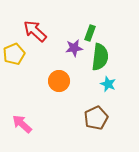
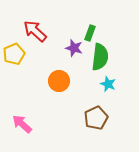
purple star: rotated 24 degrees clockwise
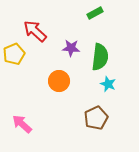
green rectangle: moved 5 px right, 20 px up; rotated 42 degrees clockwise
purple star: moved 3 px left; rotated 12 degrees counterclockwise
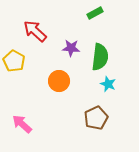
yellow pentagon: moved 7 px down; rotated 20 degrees counterclockwise
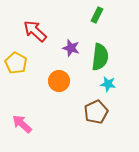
green rectangle: moved 2 px right, 2 px down; rotated 35 degrees counterclockwise
purple star: rotated 12 degrees clockwise
yellow pentagon: moved 2 px right, 2 px down
cyan star: rotated 14 degrees counterclockwise
brown pentagon: moved 6 px up
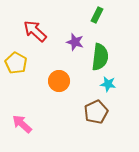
purple star: moved 4 px right, 6 px up
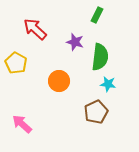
red arrow: moved 2 px up
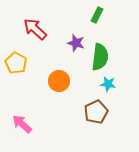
purple star: moved 1 px right, 1 px down
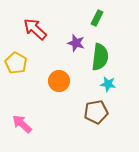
green rectangle: moved 3 px down
brown pentagon: rotated 15 degrees clockwise
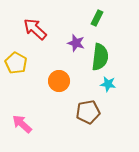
brown pentagon: moved 8 px left
